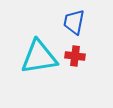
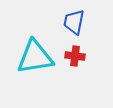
cyan triangle: moved 4 px left
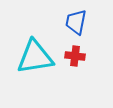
blue trapezoid: moved 2 px right
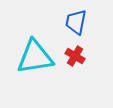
red cross: rotated 24 degrees clockwise
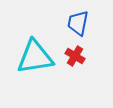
blue trapezoid: moved 2 px right, 1 px down
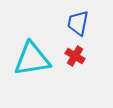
cyan triangle: moved 3 px left, 2 px down
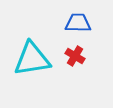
blue trapezoid: rotated 80 degrees clockwise
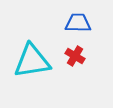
cyan triangle: moved 2 px down
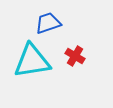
blue trapezoid: moved 30 px left; rotated 20 degrees counterclockwise
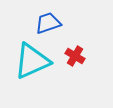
cyan triangle: rotated 15 degrees counterclockwise
